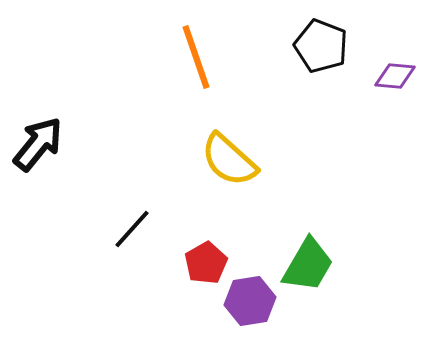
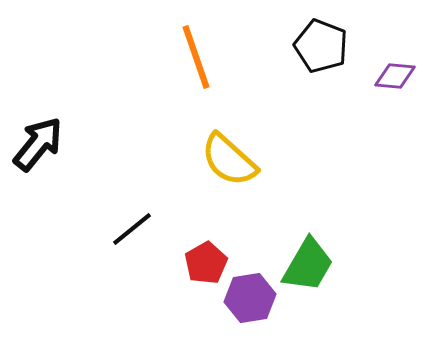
black line: rotated 9 degrees clockwise
purple hexagon: moved 3 px up
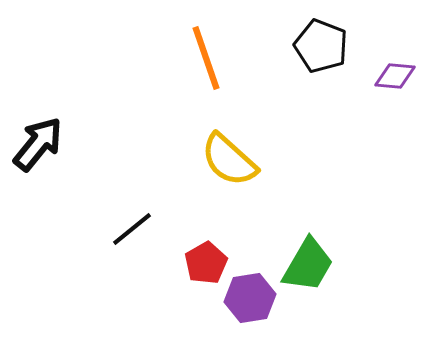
orange line: moved 10 px right, 1 px down
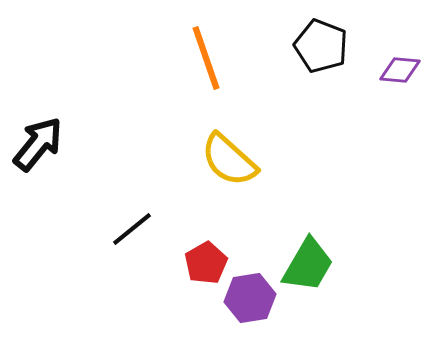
purple diamond: moved 5 px right, 6 px up
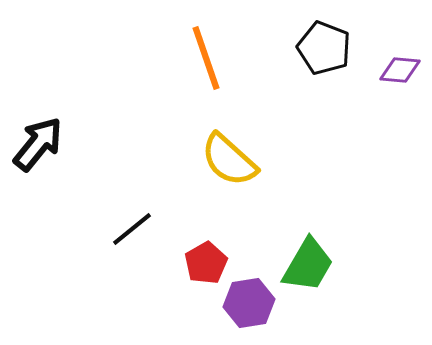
black pentagon: moved 3 px right, 2 px down
purple hexagon: moved 1 px left, 5 px down
